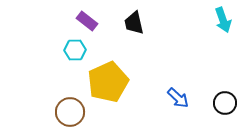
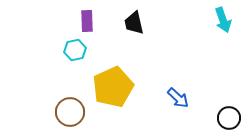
purple rectangle: rotated 50 degrees clockwise
cyan hexagon: rotated 10 degrees counterclockwise
yellow pentagon: moved 5 px right, 5 px down
black circle: moved 4 px right, 15 px down
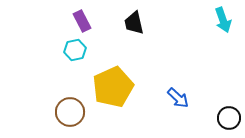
purple rectangle: moved 5 px left; rotated 25 degrees counterclockwise
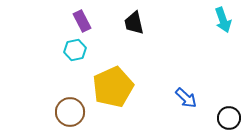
blue arrow: moved 8 px right
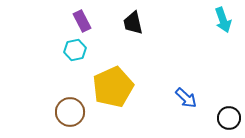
black trapezoid: moved 1 px left
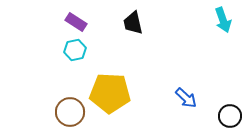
purple rectangle: moved 6 px left, 1 px down; rotated 30 degrees counterclockwise
yellow pentagon: moved 3 px left, 6 px down; rotated 27 degrees clockwise
black circle: moved 1 px right, 2 px up
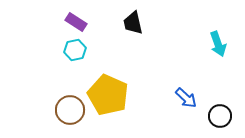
cyan arrow: moved 5 px left, 24 px down
yellow pentagon: moved 2 px left, 2 px down; rotated 21 degrees clockwise
brown circle: moved 2 px up
black circle: moved 10 px left
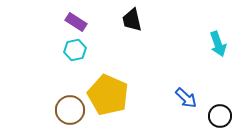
black trapezoid: moved 1 px left, 3 px up
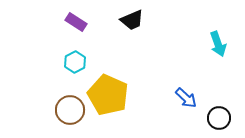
black trapezoid: rotated 100 degrees counterclockwise
cyan hexagon: moved 12 px down; rotated 15 degrees counterclockwise
black circle: moved 1 px left, 2 px down
